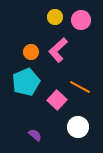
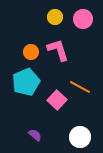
pink circle: moved 2 px right, 1 px up
pink L-shape: rotated 115 degrees clockwise
white circle: moved 2 px right, 10 px down
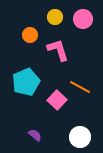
orange circle: moved 1 px left, 17 px up
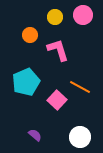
pink circle: moved 4 px up
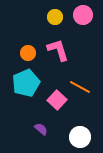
orange circle: moved 2 px left, 18 px down
cyan pentagon: moved 1 px down
purple semicircle: moved 6 px right, 6 px up
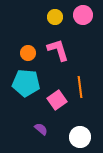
cyan pentagon: rotated 28 degrees clockwise
orange line: rotated 55 degrees clockwise
pink square: rotated 12 degrees clockwise
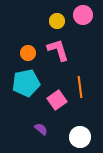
yellow circle: moved 2 px right, 4 px down
cyan pentagon: rotated 16 degrees counterclockwise
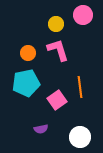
yellow circle: moved 1 px left, 3 px down
purple semicircle: rotated 128 degrees clockwise
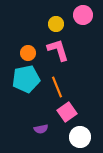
cyan pentagon: moved 4 px up
orange line: moved 23 px left; rotated 15 degrees counterclockwise
pink square: moved 10 px right, 12 px down
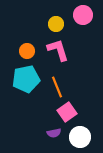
orange circle: moved 1 px left, 2 px up
purple semicircle: moved 13 px right, 4 px down
